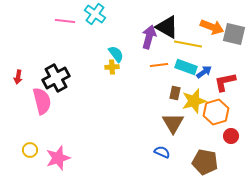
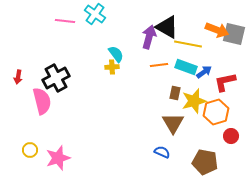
orange arrow: moved 5 px right, 3 px down
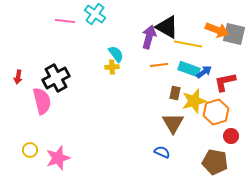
cyan rectangle: moved 3 px right, 2 px down
brown pentagon: moved 10 px right
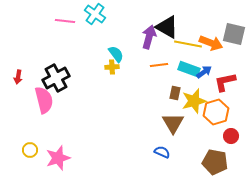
orange arrow: moved 6 px left, 13 px down
pink semicircle: moved 2 px right, 1 px up
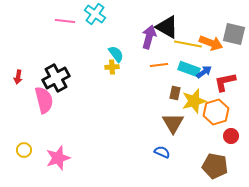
yellow circle: moved 6 px left
brown pentagon: moved 4 px down
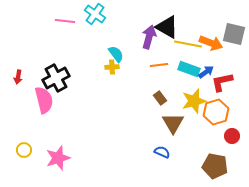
blue arrow: moved 2 px right
red L-shape: moved 3 px left
brown rectangle: moved 15 px left, 5 px down; rotated 48 degrees counterclockwise
red circle: moved 1 px right
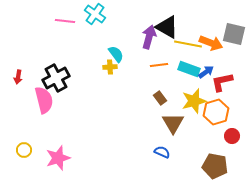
yellow cross: moved 2 px left
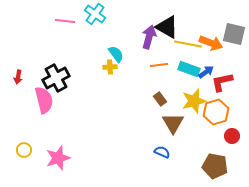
brown rectangle: moved 1 px down
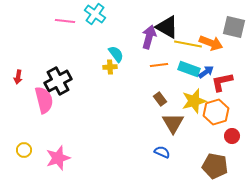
gray square: moved 7 px up
black cross: moved 2 px right, 3 px down
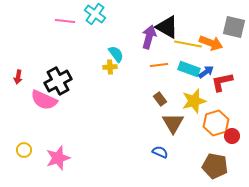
pink semicircle: rotated 128 degrees clockwise
orange hexagon: moved 11 px down
blue semicircle: moved 2 px left
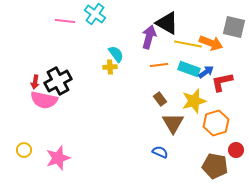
black triangle: moved 4 px up
red arrow: moved 17 px right, 5 px down
pink semicircle: rotated 12 degrees counterclockwise
red circle: moved 4 px right, 14 px down
